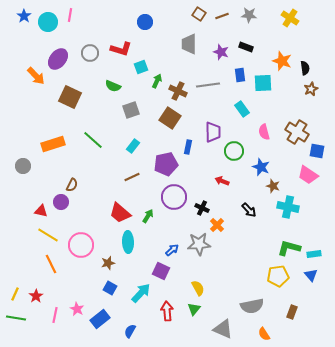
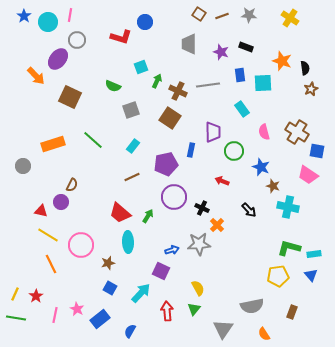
red L-shape at (121, 49): moved 12 px up
gray circle at (90, 53): moved 13 px left, 13 px up
blue rectangle at (188, 147): moved 3 px right, 3 px down
blue arrow at (172, 250): rotated 24 degrees clockwise
gray triangle at (223, 329): rotated 40 degrees clockwise
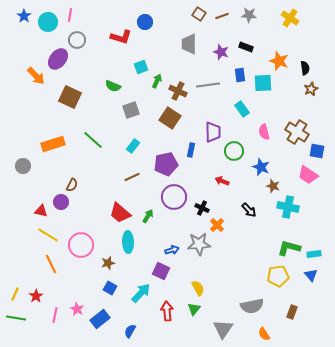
orange star at (282, 61): moved 3 px left
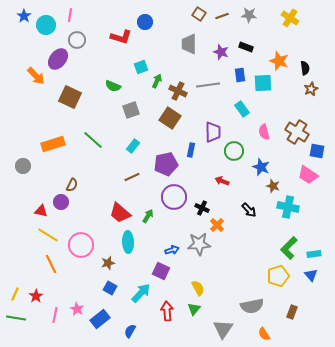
cyan circle at (48, 22): moved 2 px left, 3 px down
green L-shape at (289, 248): rotated 60 degrees counterclockwise
yellow pentagon at (278, 276): rotated 10 degrees counterclockwise
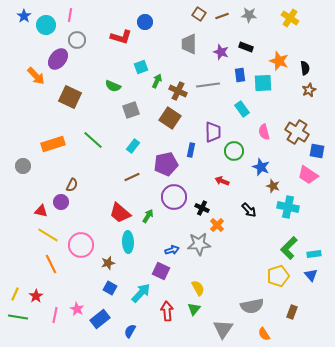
brown star at (311, 89): moved 2 px left, 1 px down
green line at (16, 318): moved 2 px right, 1 px up
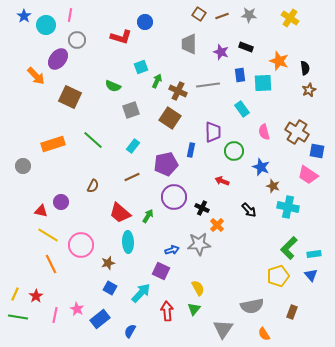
brown semicircle at (72, 185): moved 21 px right, 1 px down
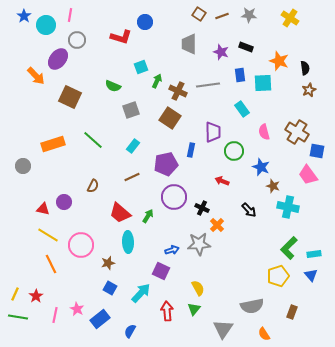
pink trapezoid at (308, 175): rotated 20 degrees clockwise
purple circle at (61, 202): moved 3 px right
red triangle at (41, 211): moved 2 px right, 2 px up
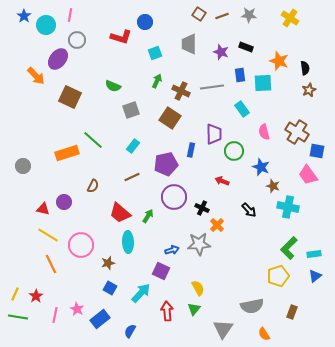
cyan square at (141, 67): moved 14 px right, 14 px up
gray line at (208, 85): moved 4 px right, 2 px down
brown cross at (178, 91): moved 3 px right
purple trapezoid at (213, 132): moved 1 px right, 2 px down
orange rectangle at (53, 144): moved 14 px right, 9 px down
blue triangle at (311, 275): moved 4 px right, 1 px down; rotated 32 degrees clockwise
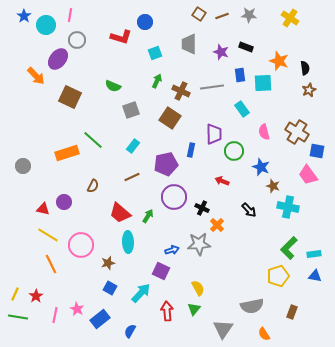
blue triangle at (315, 276): rotated 48 degrees clockwise
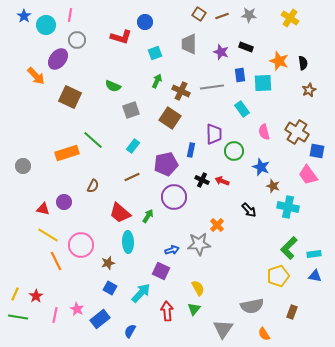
black semicircle at (305, 68): moved 2 px left, 5 px up
black cross at (202, 208): moved 28 px up
orange line at (51, 264): moved 5 px right, 3 px up
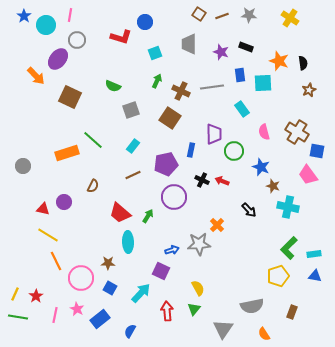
brown line at (132, 177): moved 1 px right, 2 px up
pink circle at (81, 245): moved 33 px down
brown star at (108, 263): rotated 16 degrees clockwise
